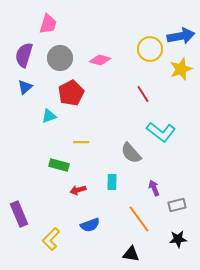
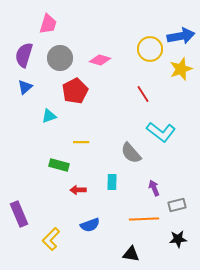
red pentagon: moved 4 px right, 2 px up
red arrow: rotated 14 degrees clockwise
orange line: moved 5 px right; rotated 56 degrees counterclockwise
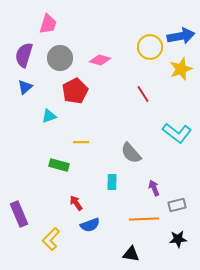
yellow circle: moved 2 px up
cyan L-shape: moved 16 px right, 1 px down
red arrow: moved 2 px left, 13 px down; rotated 56 degrees clockwise
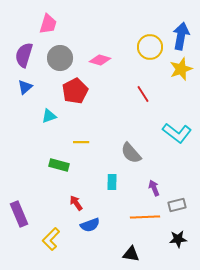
blue arrow: rotated 68 degrees counterclockwise
orange line: moved 1 px right, 2 px up
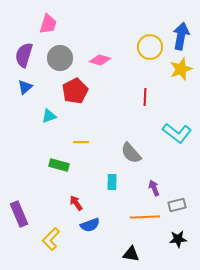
red line: moved 2 px right, 3 px down; rotated 36 degrees clockwise
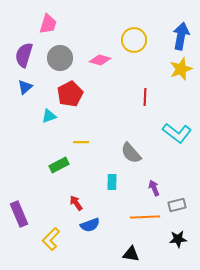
yellow circle: moved 16 px left, 7 px up
red pentagon: moved 5 px left, 3 px down
green rectangle: rotated 42 degrees counterclockwise
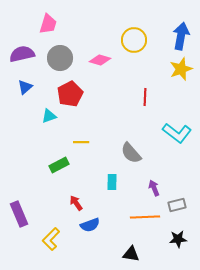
purple semicircle: moved 2 px left, 1 px up; rotated 60 degrees clockwise
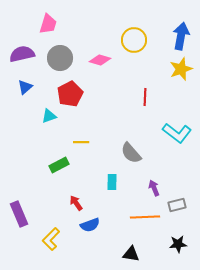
black star: moved 5 px down
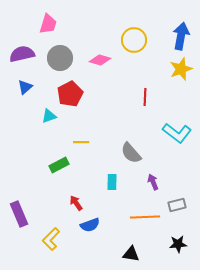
purple arrow: moved 1 px left, 6 px up
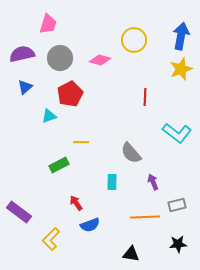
purple rectangle: moved 2 px up; rotated 30 degrees counterclockwise
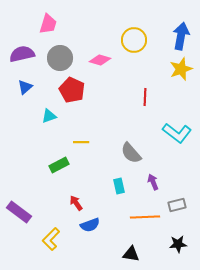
red pentagon: moved 2 px right, 4 px up; rotated 20 degrees counterclockwise
cyan rectangle: moved 7 px right, 4 px down; rotated 14 degrees counterclockwise
